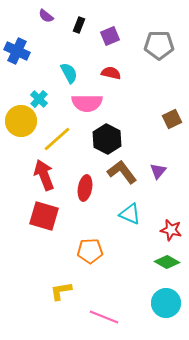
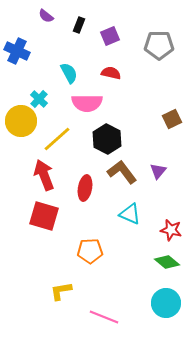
green diamond: rotated 10 degrees clockwise
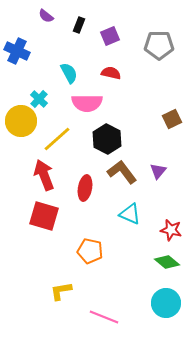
orange pentagon: rotated 15 degrees clockwise
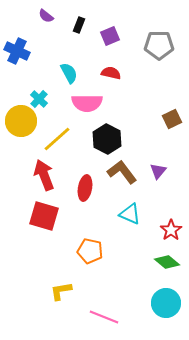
red star: rotated 25 degrees clockwise
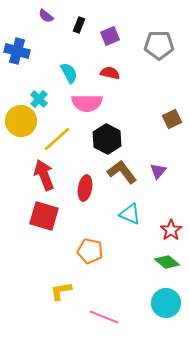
blue cross: rotated 10 degrees counterclockwise
red semicircle: moved 1 px left
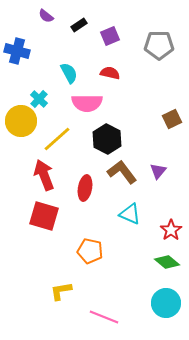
black rectangle: rotated 35 degrees clockwise
